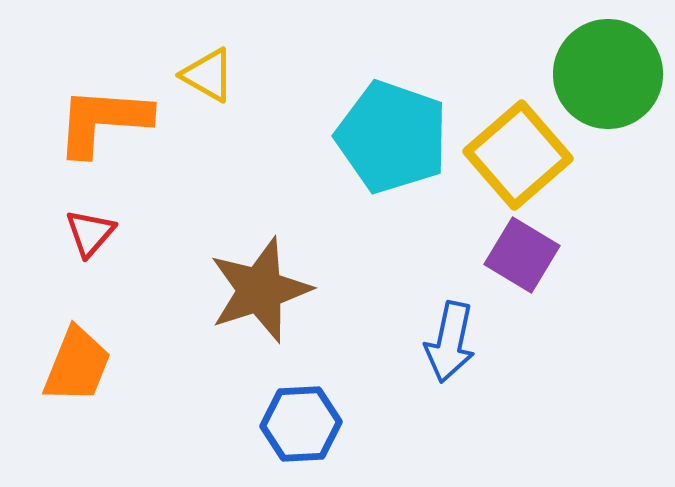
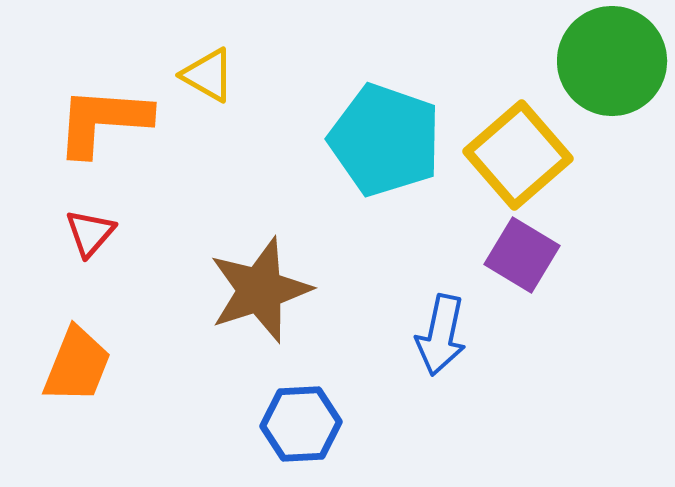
green circle: moved 4 px right, 13 px up
cyan pentagon: moved 7 px left, 3 px down
blue arrow: moved 9 px left, 7 px up
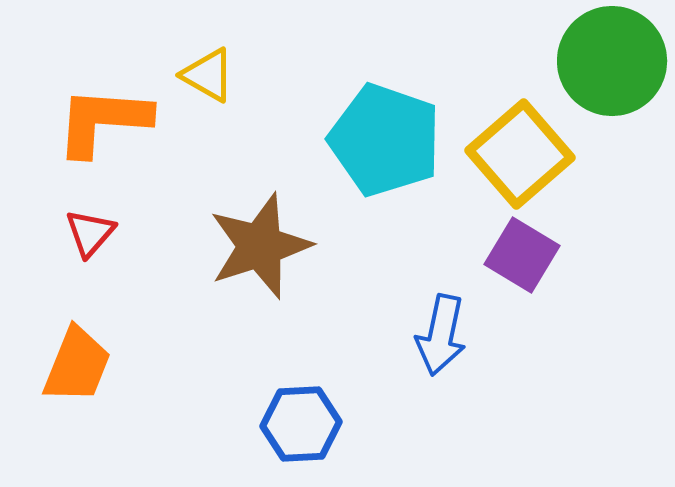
yellow square: moved 2 px right, 1 px up
brown star: moved 44 px up
